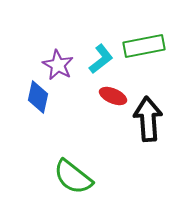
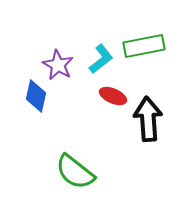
blue diamond: moved 2 px left, 1 px up
green semicircle: moved 2 px right, 5 px up
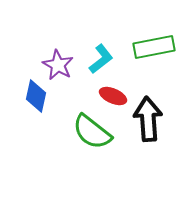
green rectangle: moved 10 px right, 1 px down
green semicircle: moved 17 px right, 40 px up
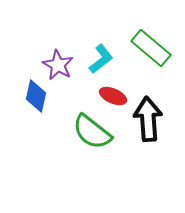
green rectangle: moved 3 px left, 1 px down; rotated 51 degrees clockwise
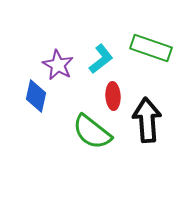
green rectangle: rotated 21 degrees counterclockwise
red ellipse: rotated 64 degrees clockwise
black arrow: moved 1 px left, 1 px down
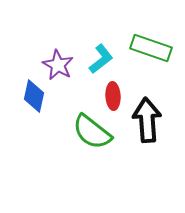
blue diamond: moved 2 px left
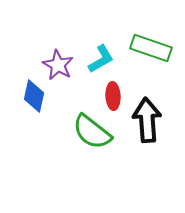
cyan L-shape: rotated 8 degrees clockwise
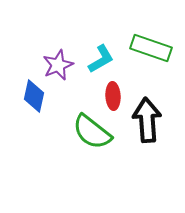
purple star: rotated 20 degrees clockwise
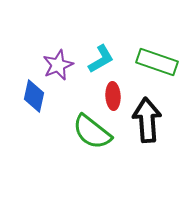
green rectangle: moved 6 px right, 14 px down
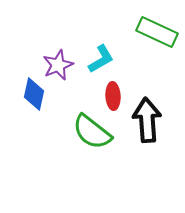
green rectangle: moved 30 px up; rotated 6 degrees clockwise
blue diamond: moved 2 px up
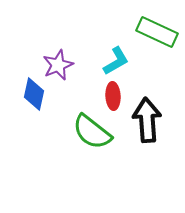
cyan L-shape: moved 15 px right, 2 px down
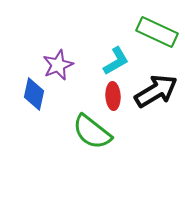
black arrow: moved 9 px right, 29 px up; rotated 63 degrees clockwise
